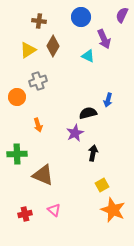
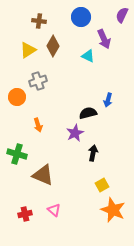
green cross: rotated 18 degrees clockwise
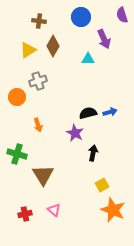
purple semicircle: rotated 42 degrees counterclockwise
cyan triangle: moved 3 px down; rotated 24 degrees counterclockwise
blue arrow: moved 2 px right, 12 px down; rotated 120 degrees counterclockwise
purple star: rotated 18 degrees counterclockwise
brown triangle: rotated 35 degrees clockwise
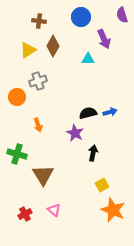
red cross: rotated 16 degrees counterclockwise
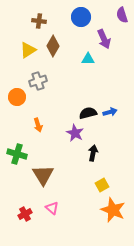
pink triangle: moved 2 px left, 2 px up
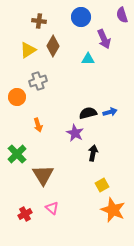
green cross: rotated 30 degrees clockwise
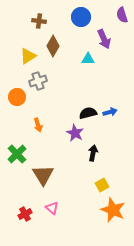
yellow triangle: moved 6 px down
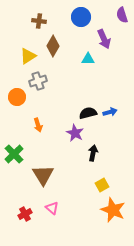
green cross: moved 3 px left
